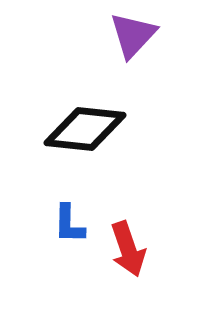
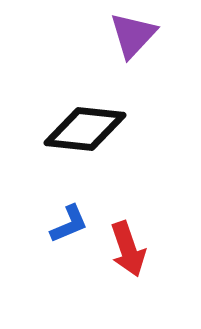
blue L-shape: rotated 114 degrees counterclockwise
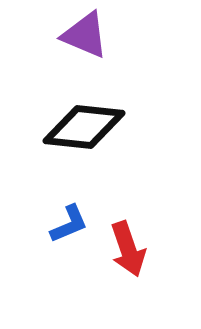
purple triangle: moved 48 px left; rotated 50 degrees counterclockwise
black diamond: moved 1 px left, 2 px up
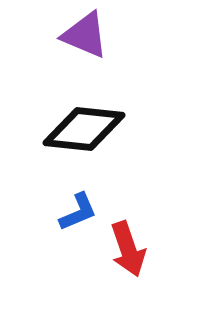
black diamond: moved 2 px down
blue L-shape: moved 9 px right, 12 px up
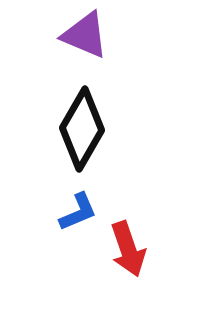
black diamond: moved 2 px left; rotated 66 degrees counterclockwise
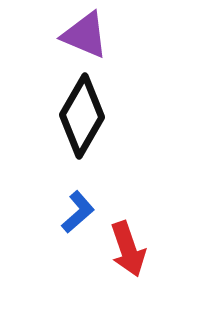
black diamond: moved 13 px up
blue L-shape: rotated 18 degrees counterclockwise
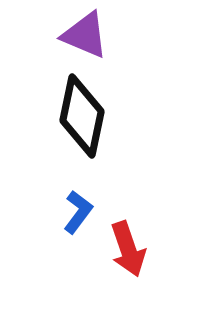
black diamond: rotated 18 degrees counterclockwise
blue L-shape: rotated 12 degrees counterclockwise
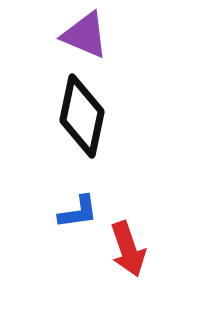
blue L-shape: rotated 45 degrees clockwise
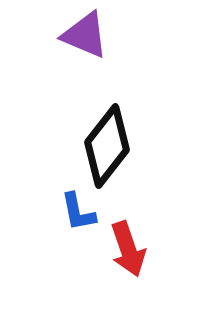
black diamond: moved 25 px right, 30 px down; rotated 26 degrees clockwise
blue L-shape: rotated 87 degrees clockwise
